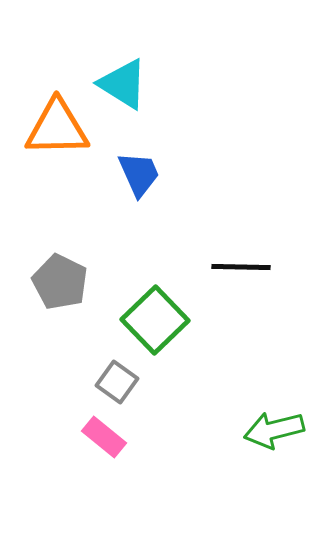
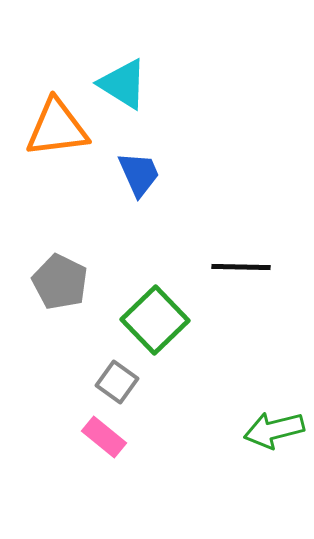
orange triangle: rotated 6 degrees counterclockwise
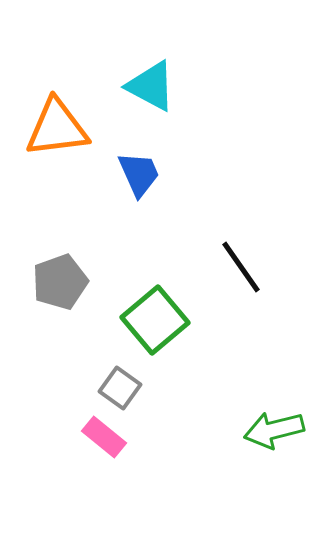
cyan triangle: moved 28 px right, 2 px down; rotated 4 degrees counterclockwise
black line: rotated 54 degrees clockwise
gray pentagon: rotated 26 degrees clockwise
green square: rotated 4 degrees clockwise
gray square: moved 3 px right, 6 px down
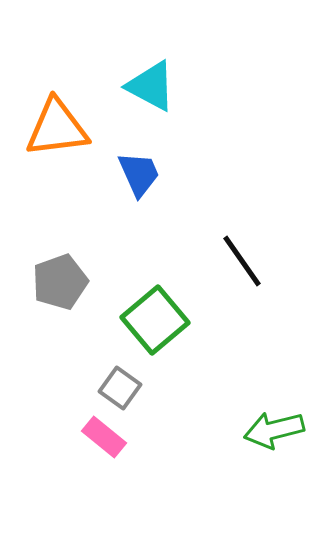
black line: moved 1 px right, 6 px up
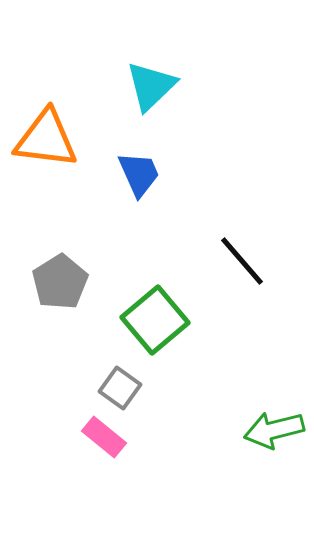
cyan triangle: rotated 48 degrees clockwise
orange triangle: moved 11 px left, 11 px down; rotated 14 degrees clockwise
black line: rotated 6 degrees counterclockwise
gray pentagon: rotated 12 degrees counterclockwise
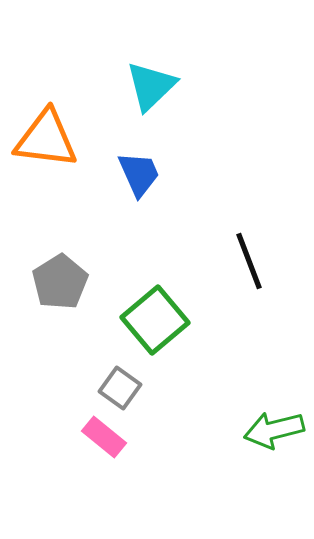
black line: moved 7 px right; rotated 20 degrees clockwise
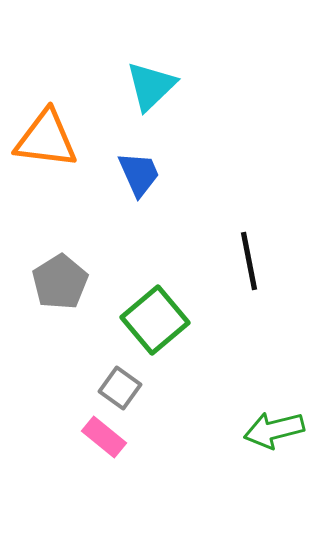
black line: rotated 10 degrees clockwise
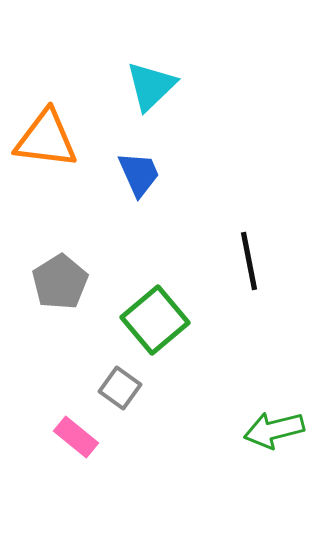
pink rectangle: moved 28 px left
